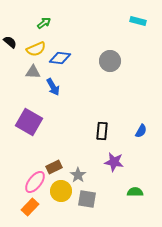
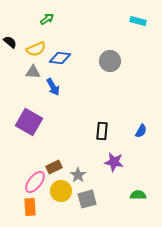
green arrow: moved 3 px right, 4 px up
green semicircle: moved 3 px right, 3 px down
gray square: rotated 24 degrees counterclockwise
orange rectangle: rotated 48 degrees counterclockwise
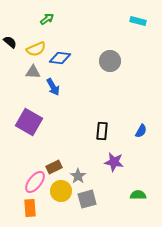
gray star: moved 1 px down
orange rectangle: moved 1 px down
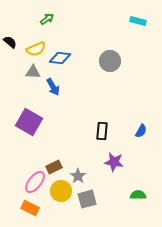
orange rectangle: rotated 60 degrees counterclockwise
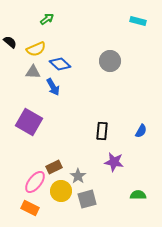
blue diamond: moved 6 px down; rotated 35 degrees clockwise
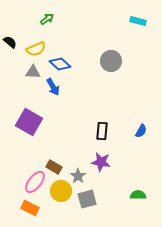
gray circle: moved 1 px right
purple star: moved 13 px left
brown rectangle: rotated 56 degrees clockwise
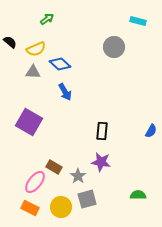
gray circle: moved 3 px right, 14 px up
blue arrow: moved 12 px right, 5 px down
blue semicircle: moved 10 px right
yellow circle: moved 16 px down
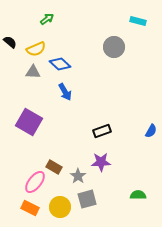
black rectangle: rotated 66 degrees clockwise
purple star: rotated 12 degrees counterclockwise
yellow circle: moved 1 px left
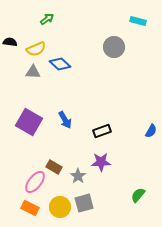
black semicircle: rotated 32 degrees counterclockwise
blue arrow: moved 28 px down
green semicircle: rotated 49 degrees counterclockwise
gray square: moved 3 px left, 4 px down
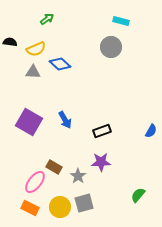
cyan rectangle: moved 17 px left
gray circle: moved 3 px left
